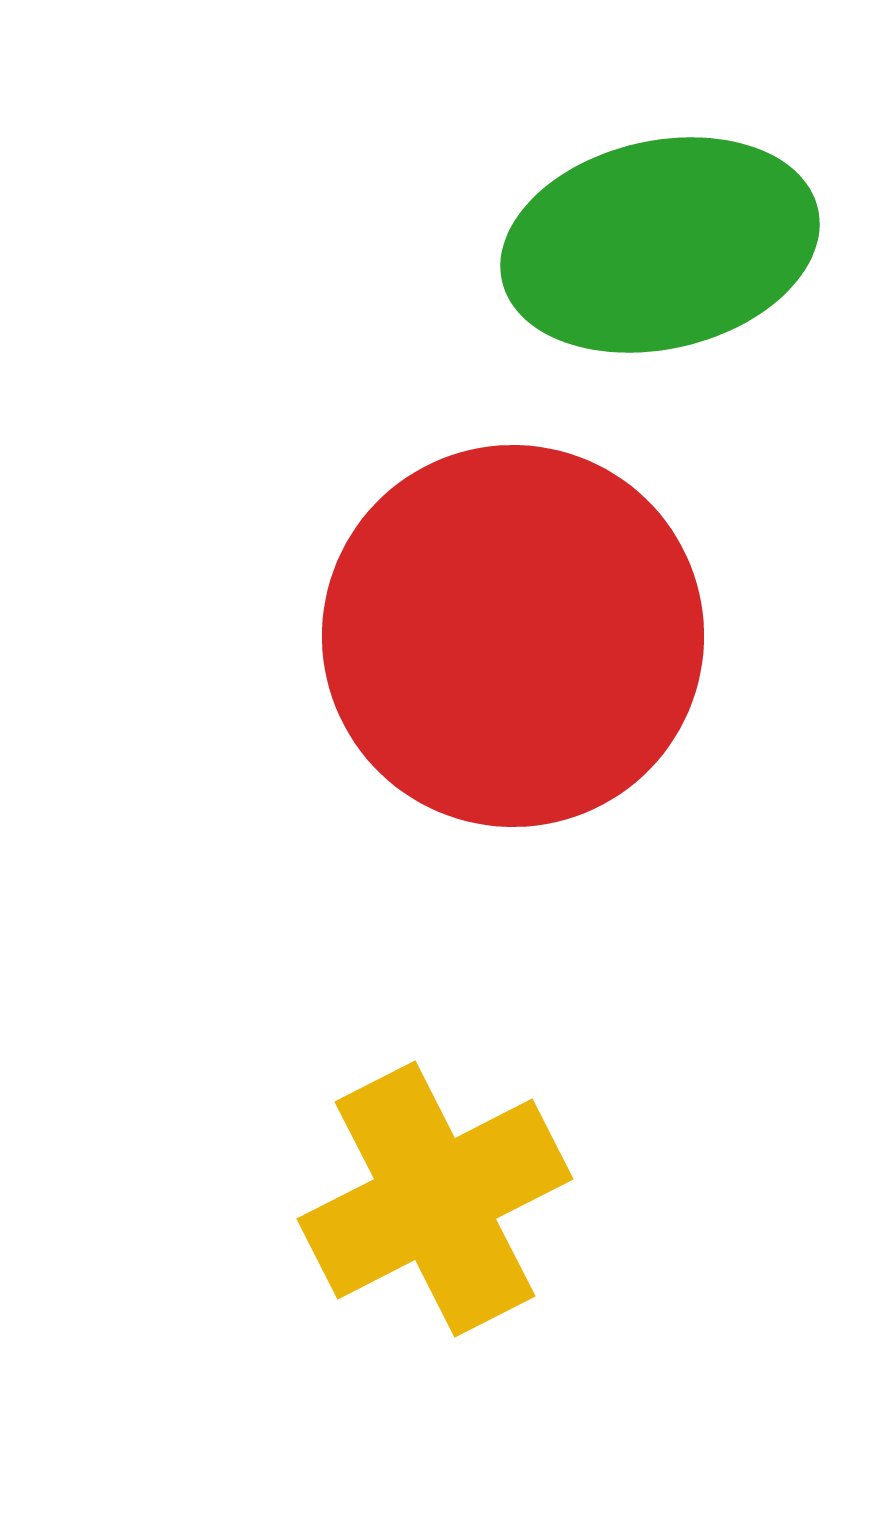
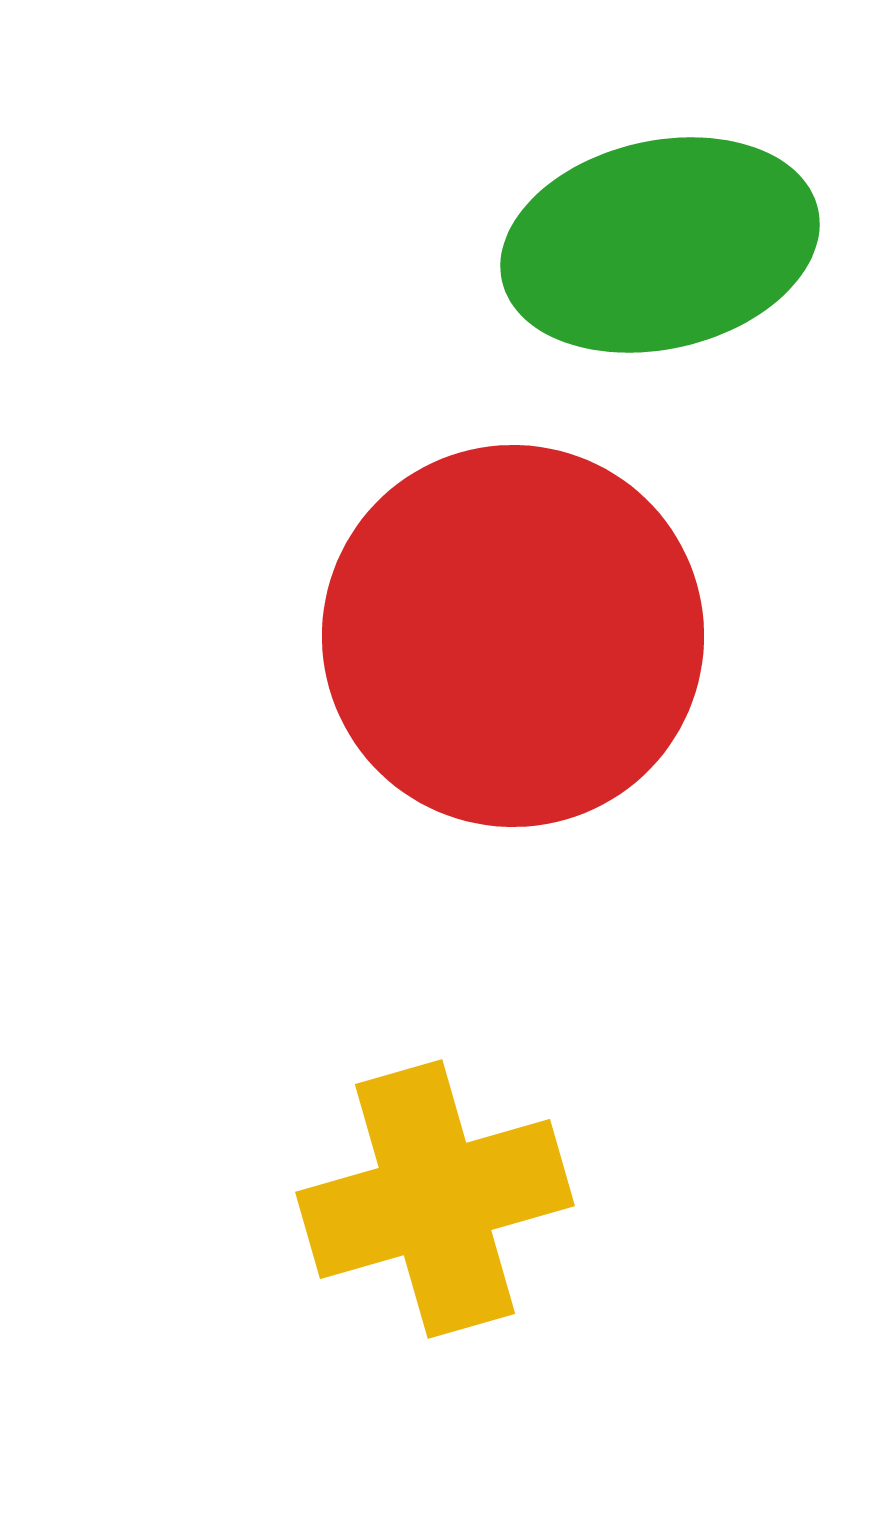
yellow cross: rotated 11 degrees clockwise
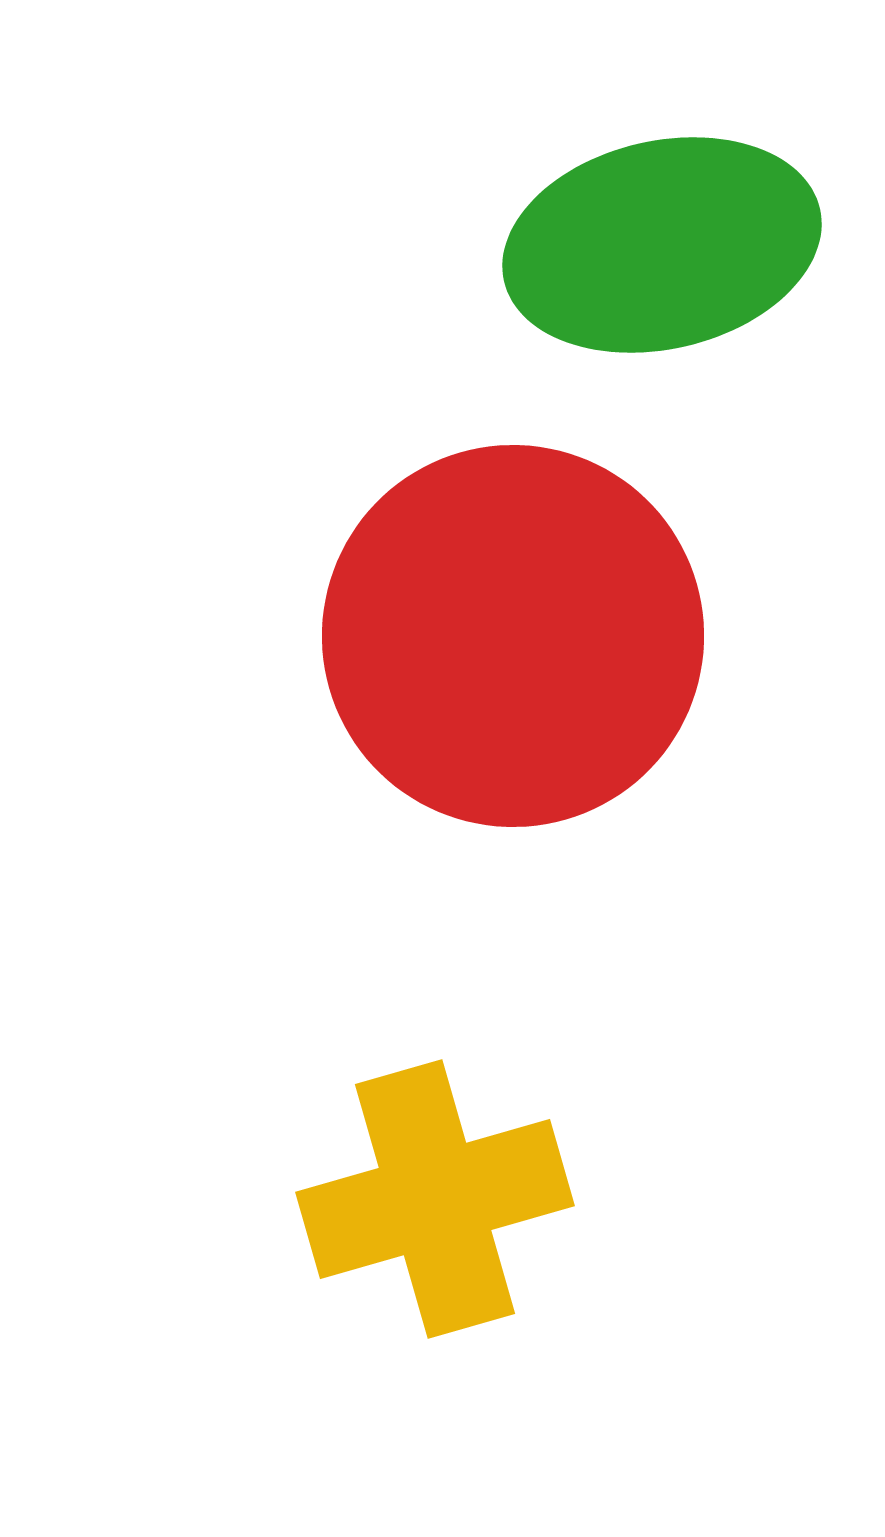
green ellipse: moved 2 px right
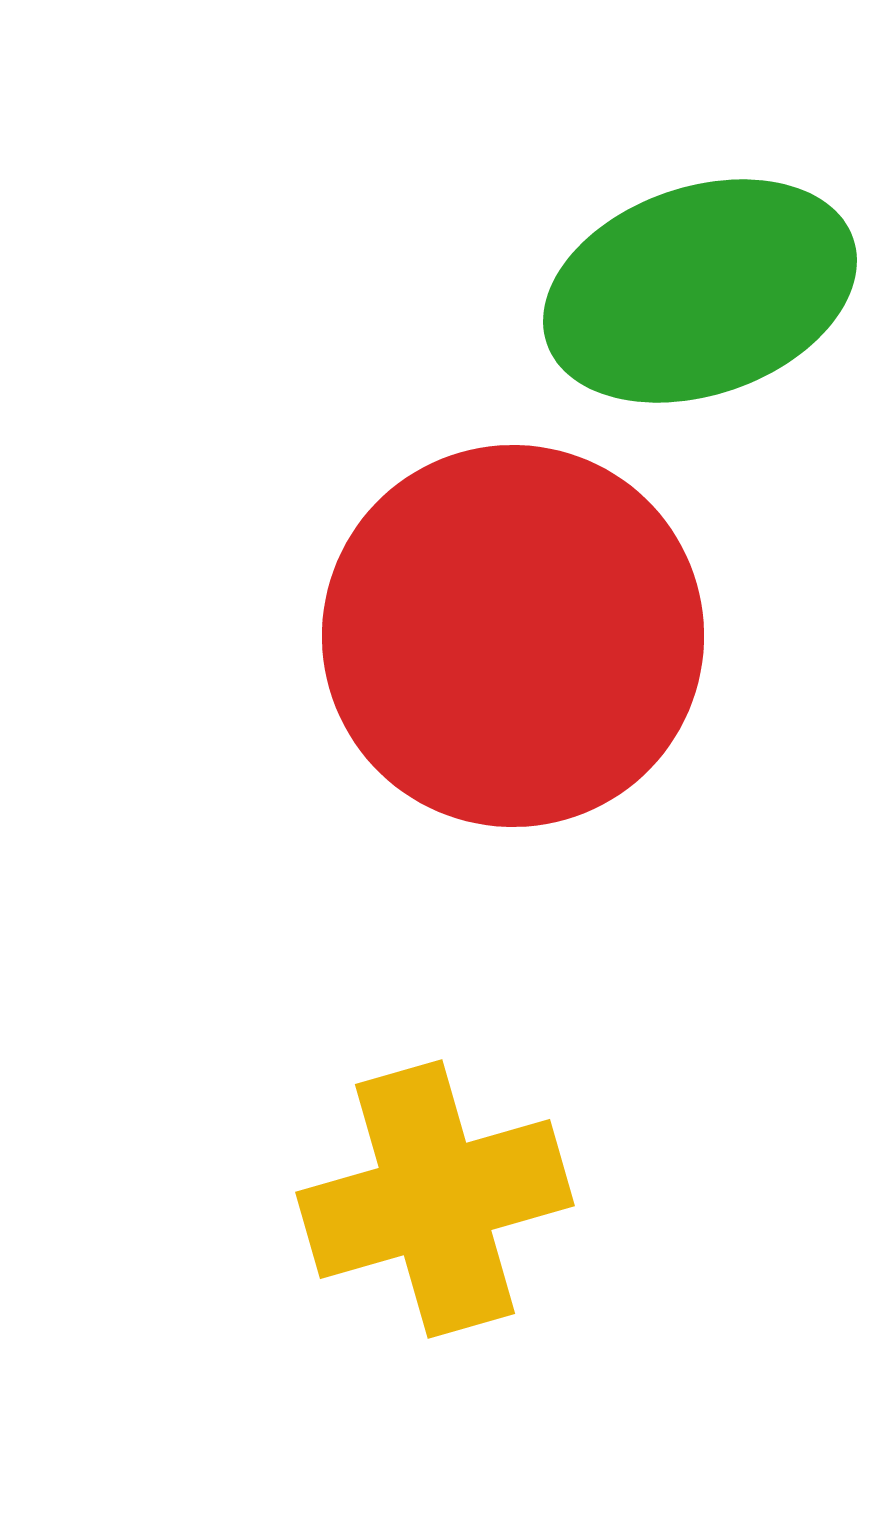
green ellipse: moved 38 px right, 46 px down; rotated 6 degrees counterclockwise
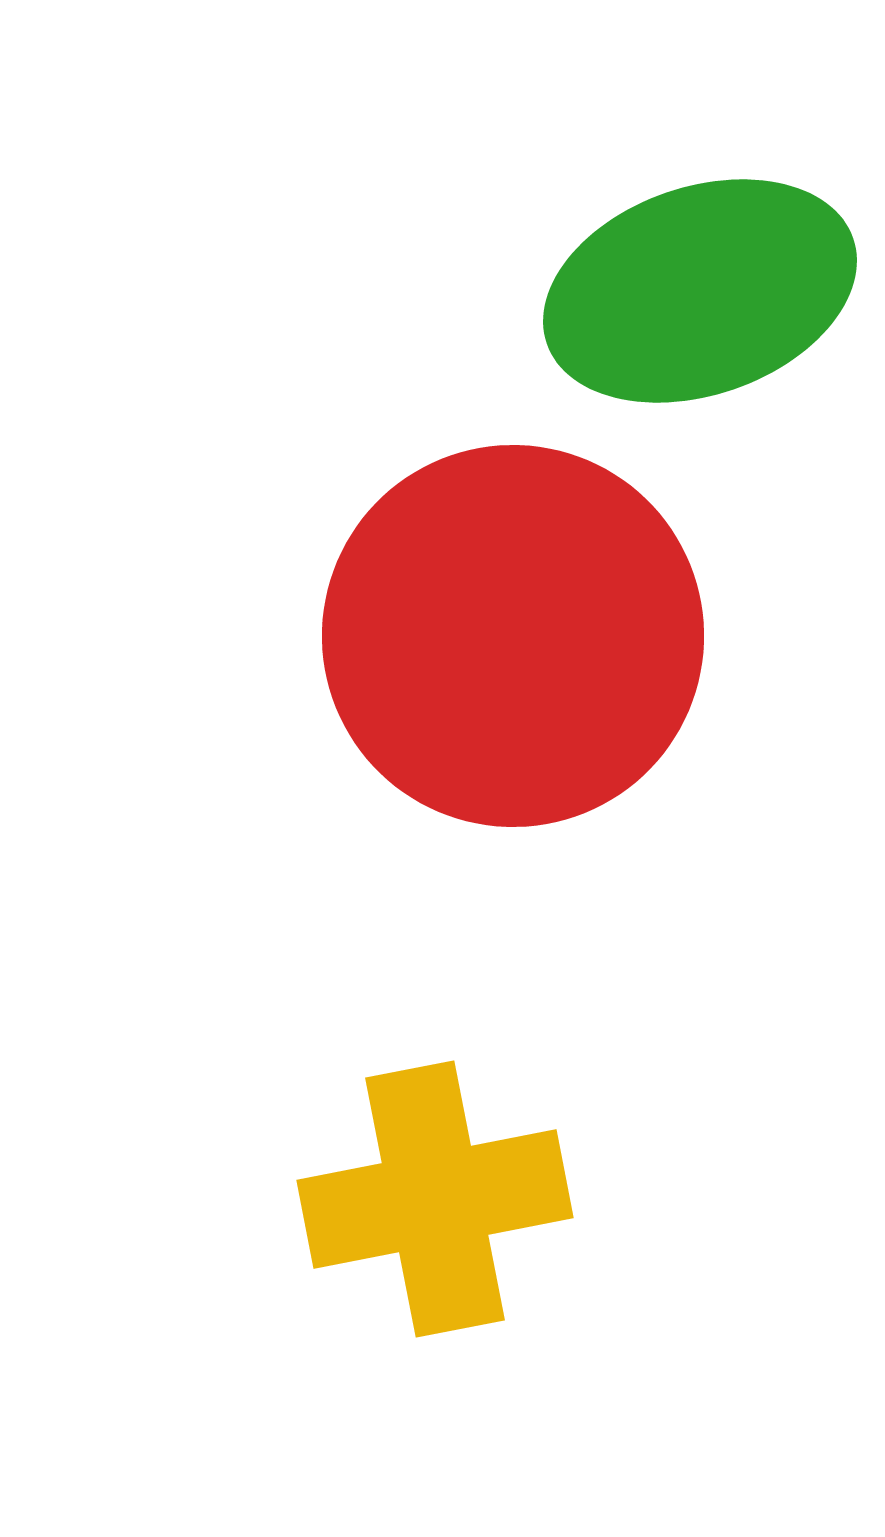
yellow cross: rotated 5 degrees clockwise
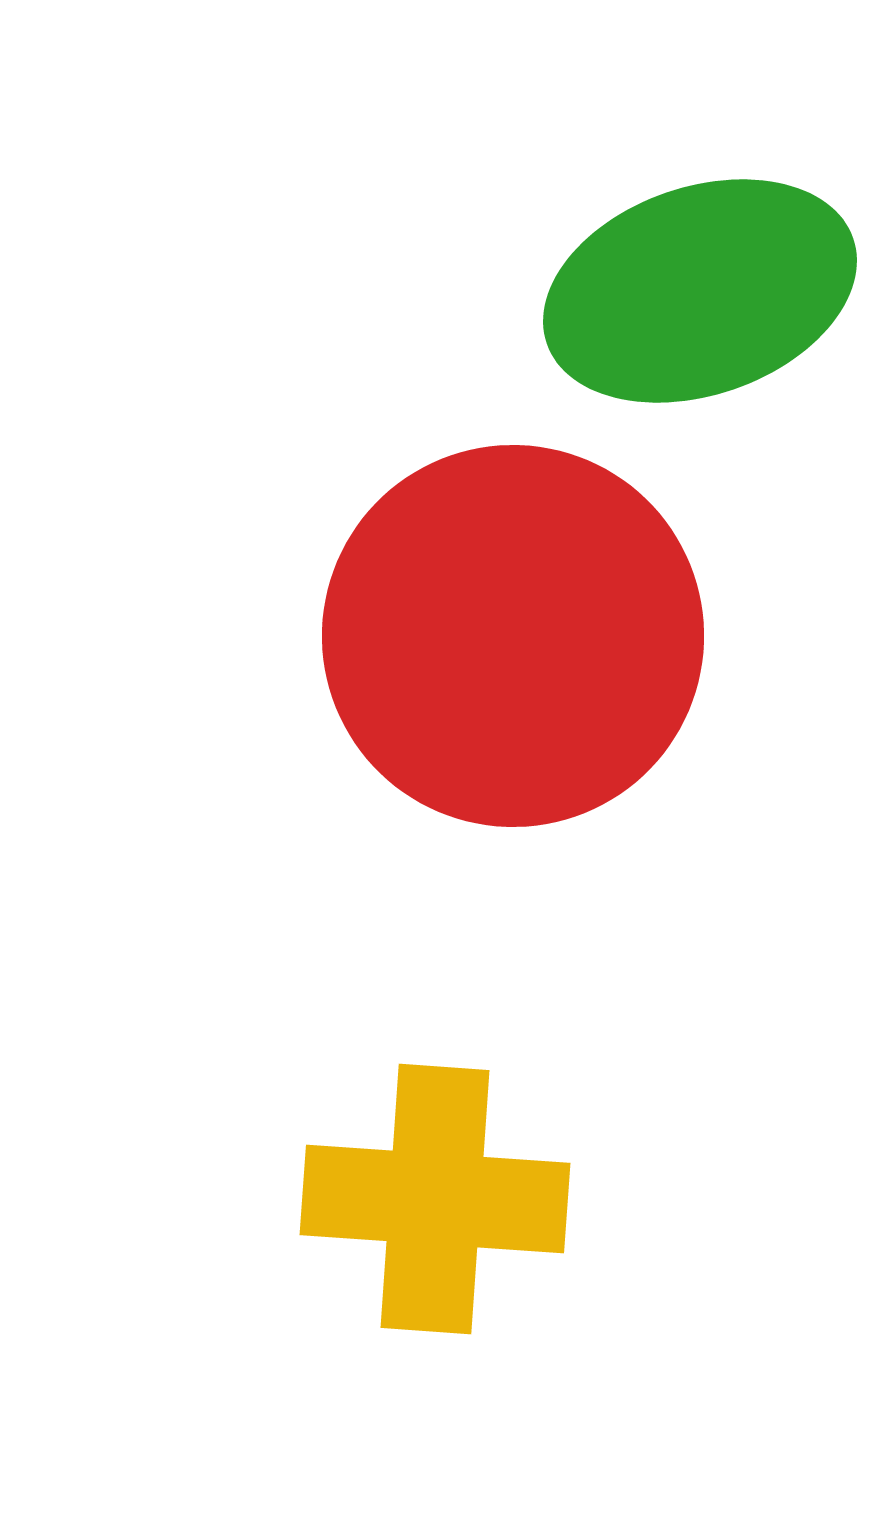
yellow cross: rotated 15 degrees clockwise
